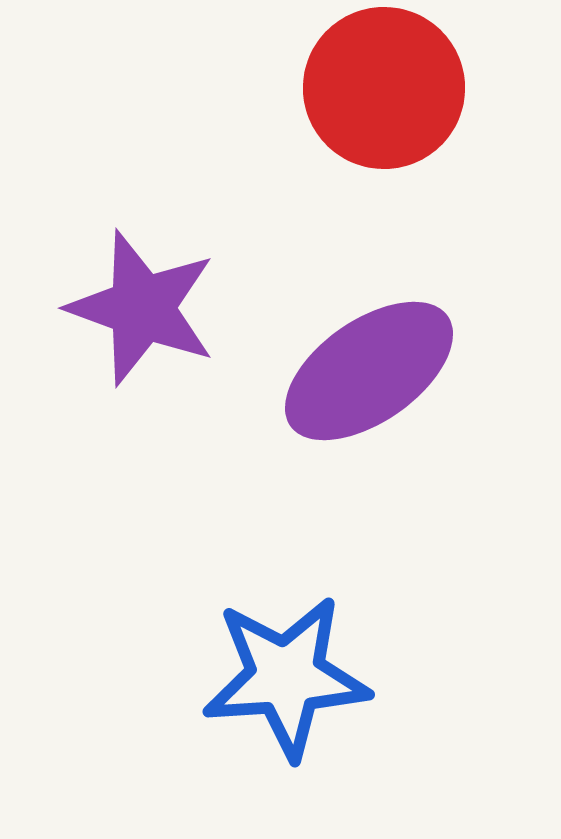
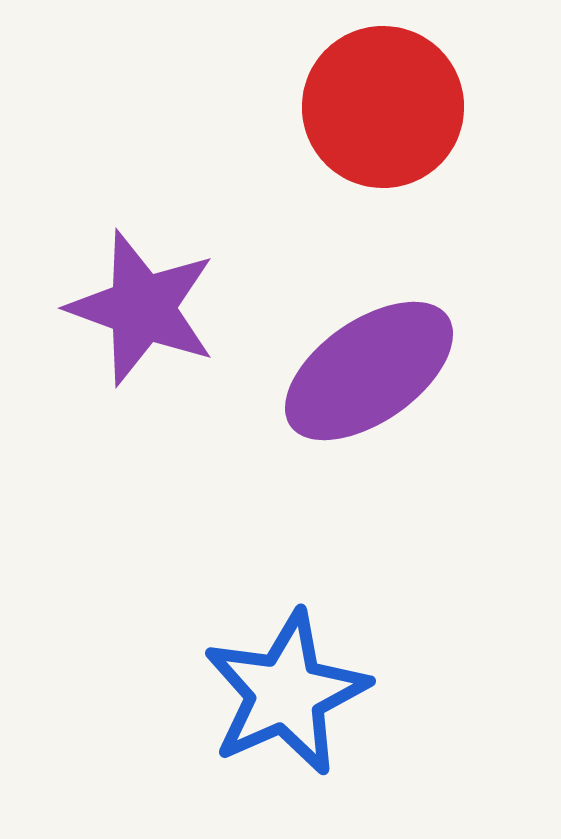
red circle: moved 1 px left, 19 px down
blue star: moved 16 px down; rotated 20 degrees counterclockwise
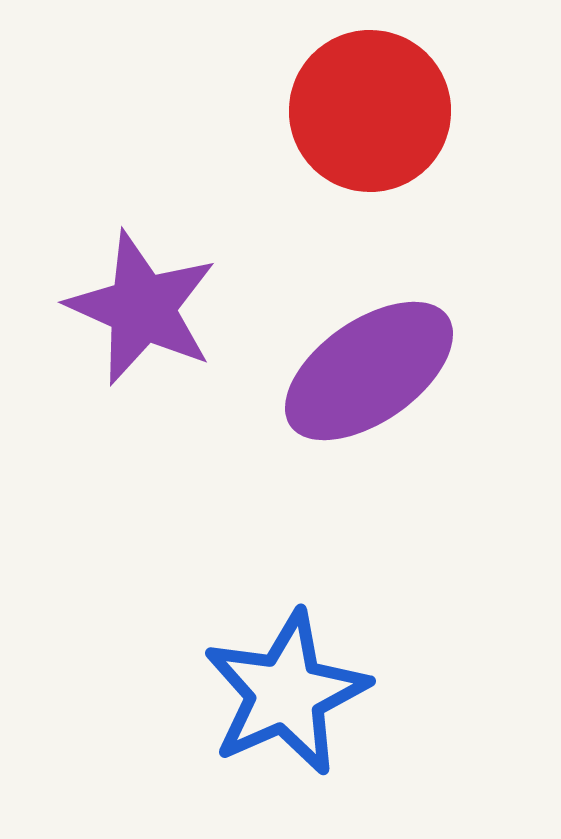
red circle: moved 13 px left, 4 px down
purple star: rotated 4 degrees clockwise
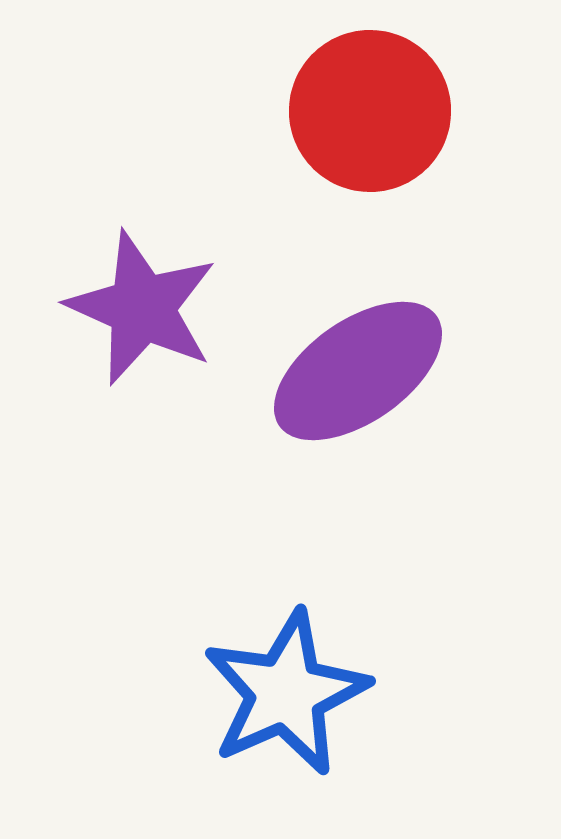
purple ellipse: moved 11 px left
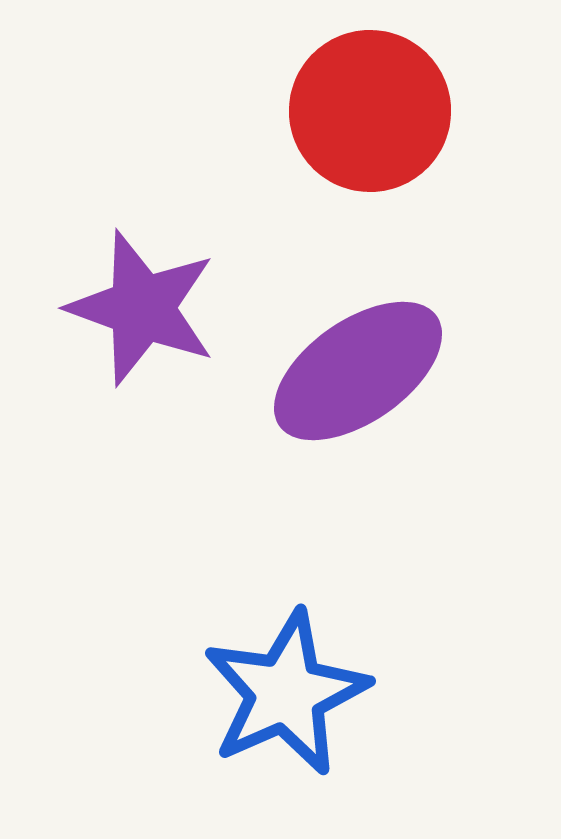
purple star: rotated 4 degrees counterclockwise
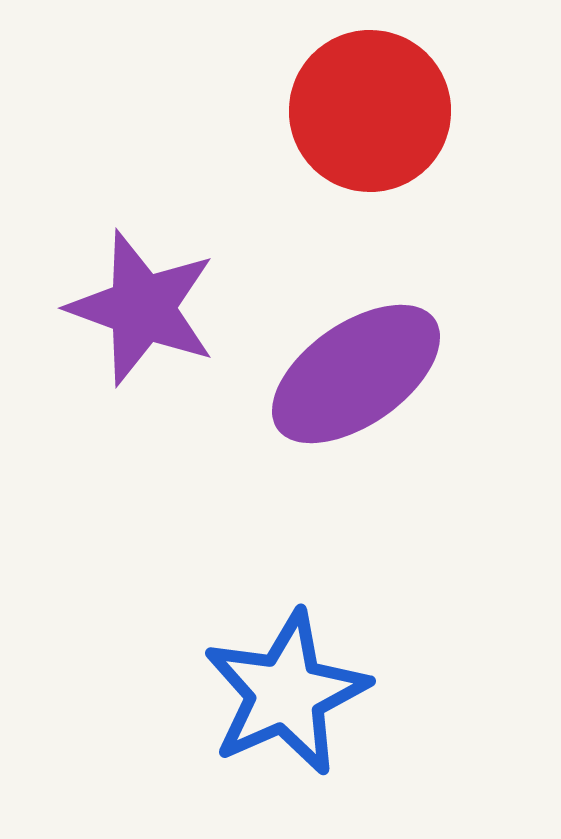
purple ellipse: moved 2 px left, 3 px down
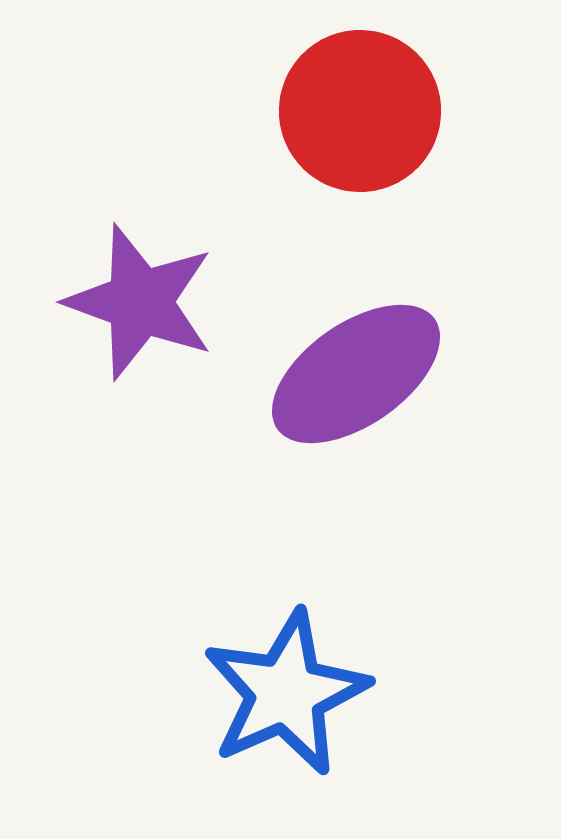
red circle: moved 10 px left
purple star: moved 2 px left, 6 px up
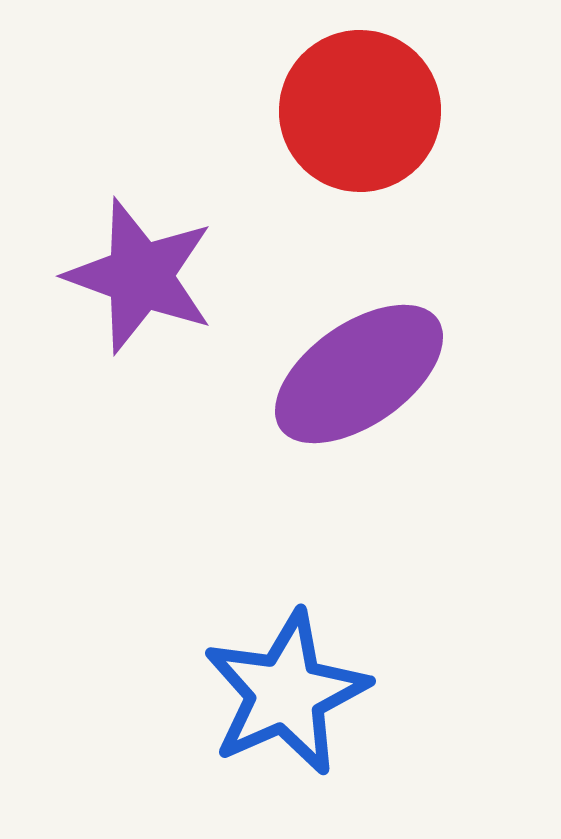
purple star: moved 26 px up
purple ellipse: moved 3 px right
